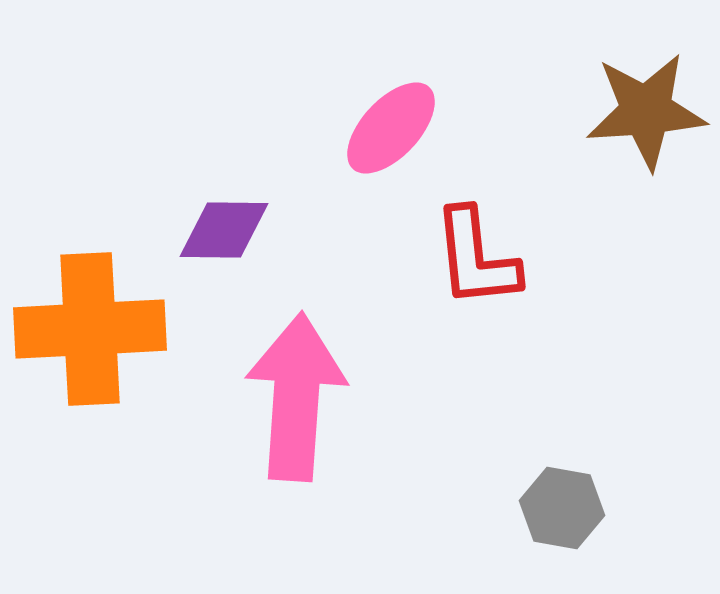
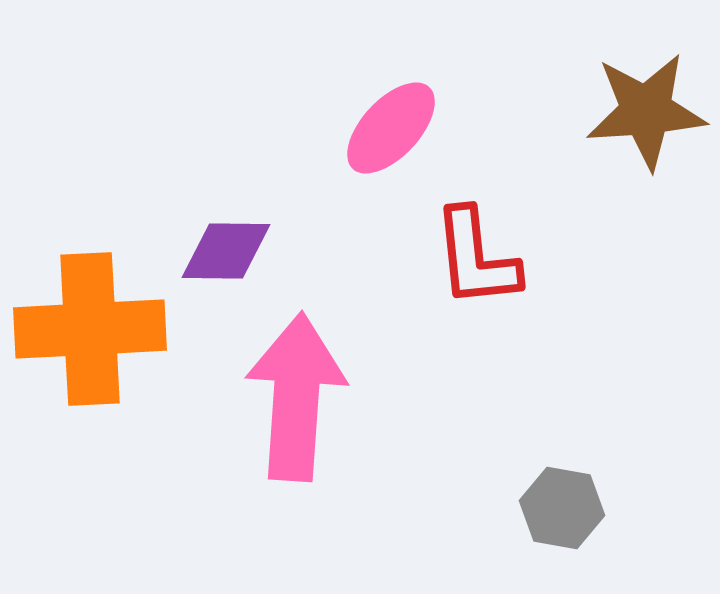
purple diamond: moved 2 px right, 21 px down
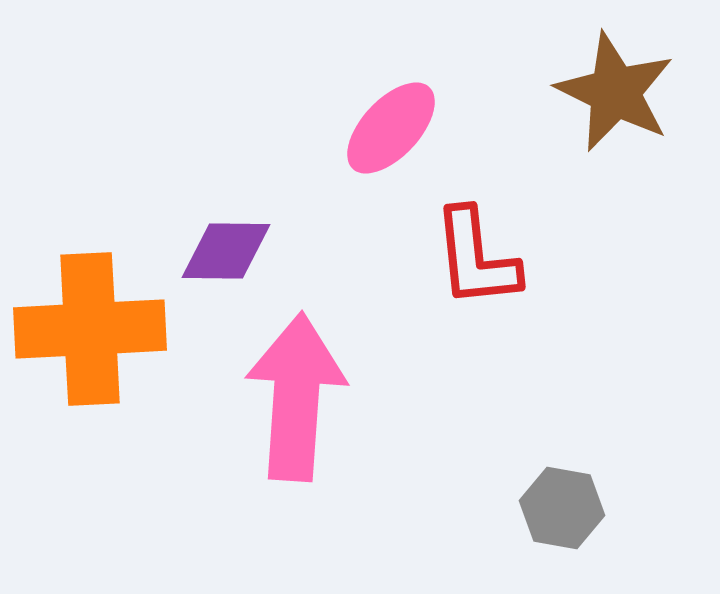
brown star: moved 31 px left, 19 px up; rotated 30 degrees clockwise
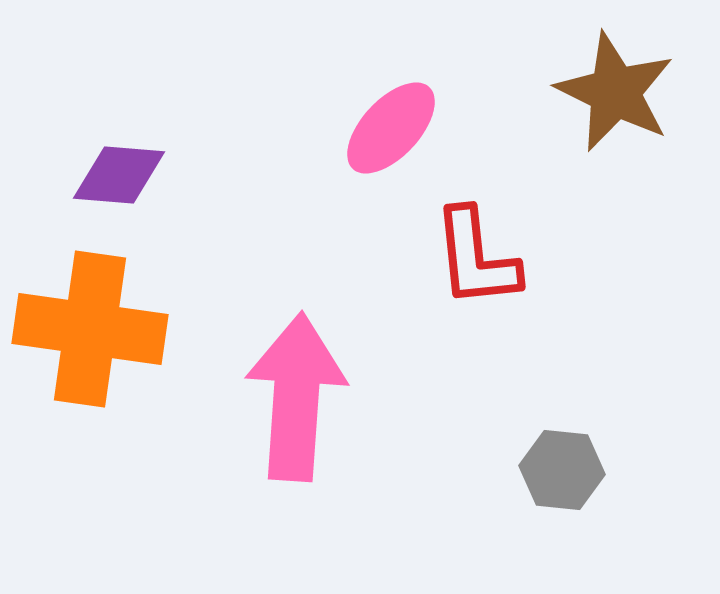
purple diamond: moved 107 px left, 76 px up; rotated 4 degrees clockwise
orange cross: rotated 11 degrees clockwise
gray hexagon: moved 38 px up; rotated 4 degrees counterclockwise
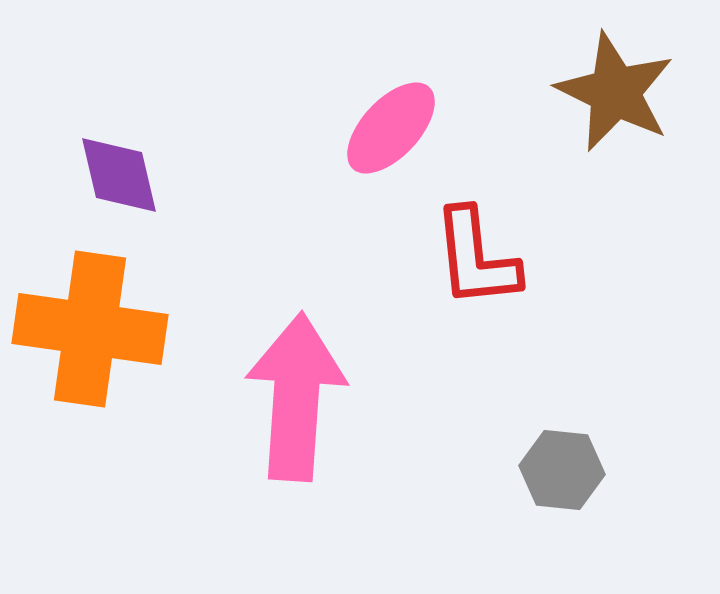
purple diamond: rotated 72 degrees clockwise
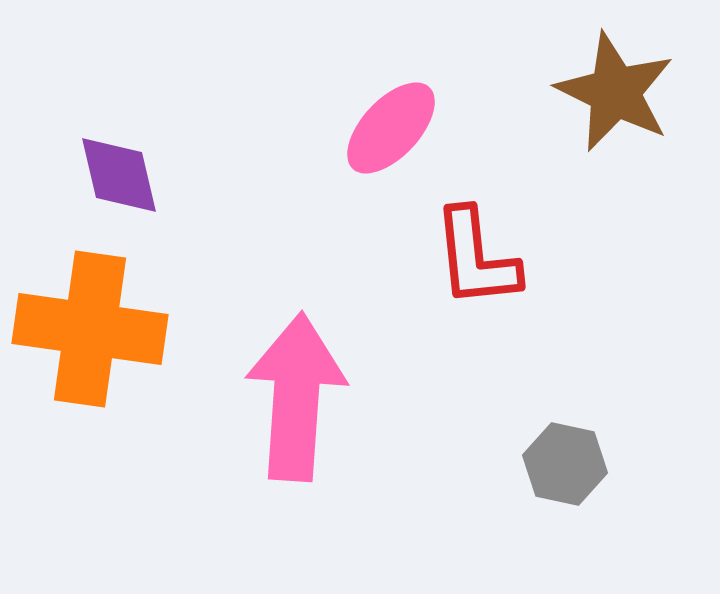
gray hexagon: moved 3 px right, 6 px up; rotated 6 degrees clockwise
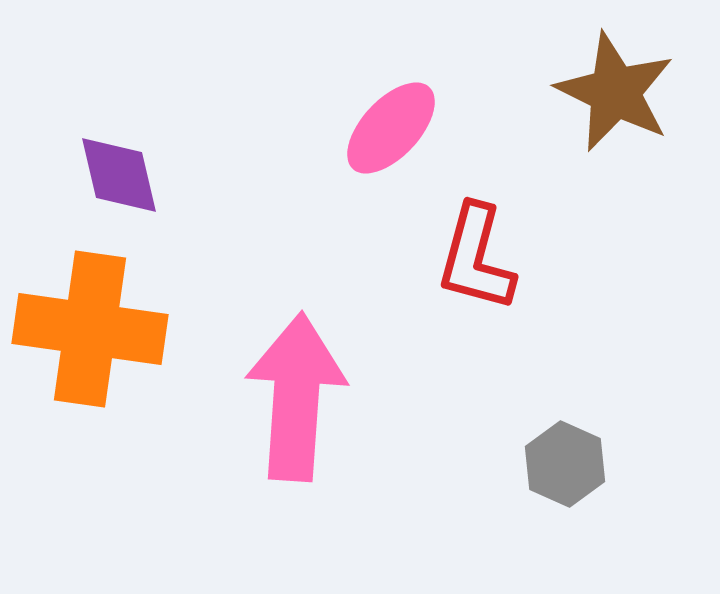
red L-shape: rotated 21 degrees clockwise
gray hexagon: rotated 12 degrees clockwise
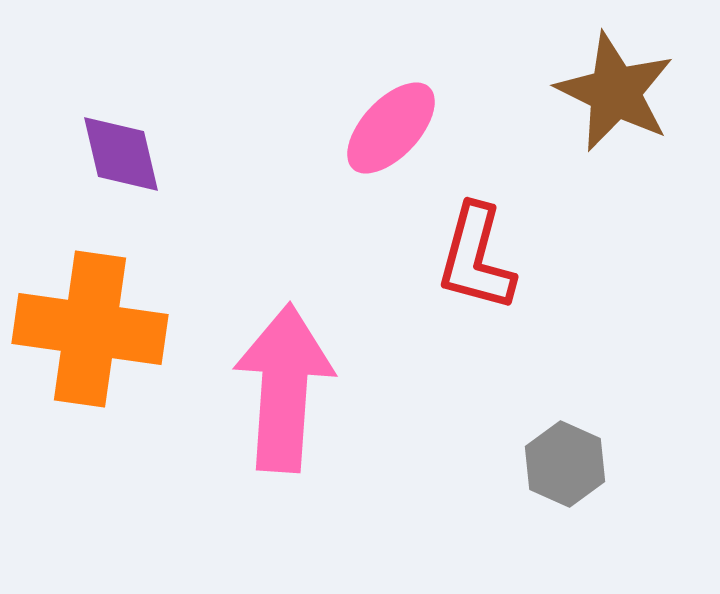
purple diamond: moved 2 px right, 21 px up
pink arrow: moved 12 px left, 9 px up
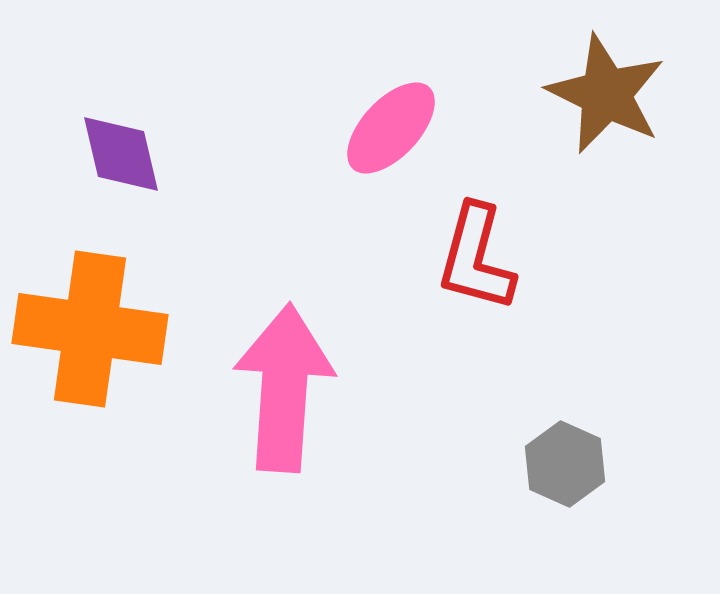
brown star: moved 9 px left, 2 px down
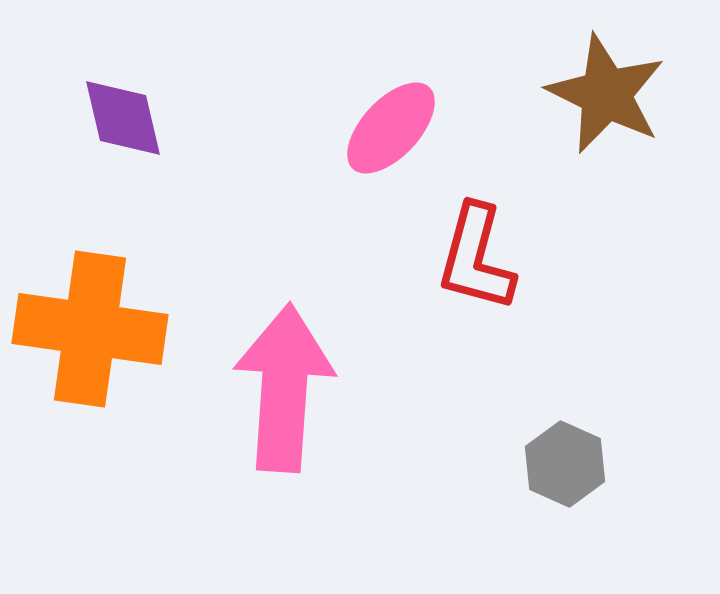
purple diamond: moved 2 px right, 36 px up
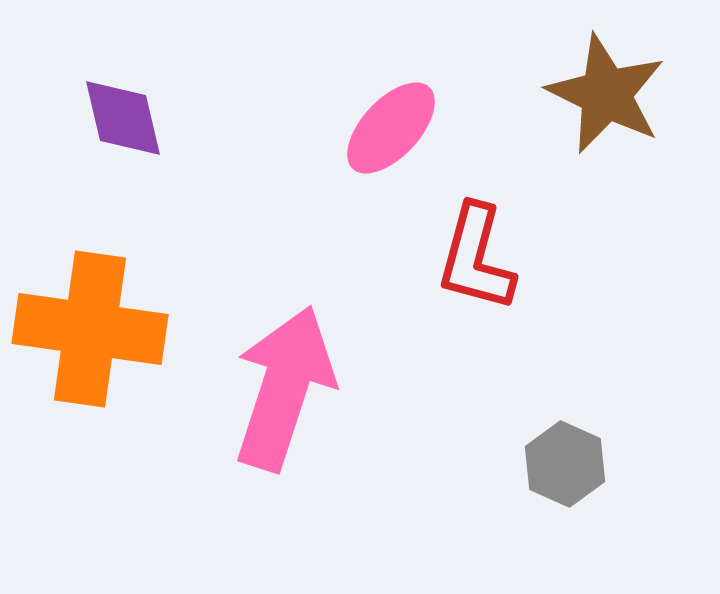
pink arrow: rotated 14 degrees clockwise
